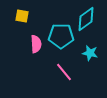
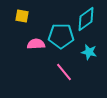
pink semicircle: rotated 90 degrees counterclockwise
cyan star: moved 1 px left, 1 px up
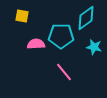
cyan diamond: moved 1 px up
cyan star: moved 5 px right, 5 px up
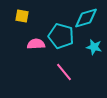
cyan diamond: rotated 20 degrees clockwise
cyan pentagon: rotated 15 degrees clockwise
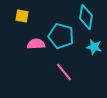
cyan diamond: moved 1 px up; rotated 65 degrees counterclockwise
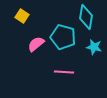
yellow square: rotated 24 degrees clockwise
cyan pentagon: moved 2 px right, 1 px down
pink semicircle: rotated 36 degrees counterclockwise
pink line: rotated 48 degrees counterclockwise
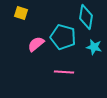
yellow square: moved 1 px left, 3 px up; rotated 16 degrees counterclockwise
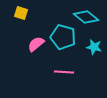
cyan diamond: rotated 60 degrees counterclockwise
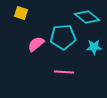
cyan diamond: moved 1 px right
cyan pentagon: rotated 20 degrees counterclockwise
cyan star: rotated 14 degrees counterclockwise
